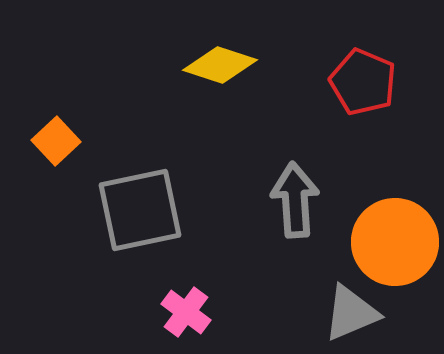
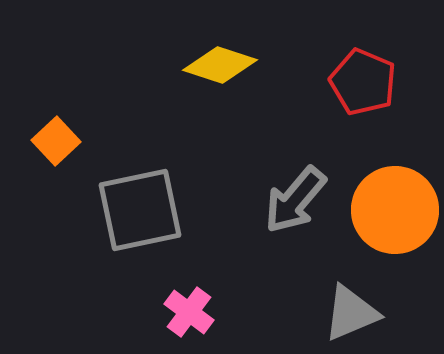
gray arrow: rotated 136 degrees counterclockwise
orange circle: moved 32 px up
pink cross: moved 3 px right
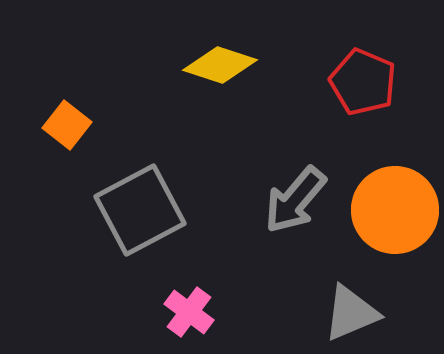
orange square: moved 11 px right, 16 px up; rotated 9 degrees counterclockwise
gray square: rotated 16 degrees counterclockwise
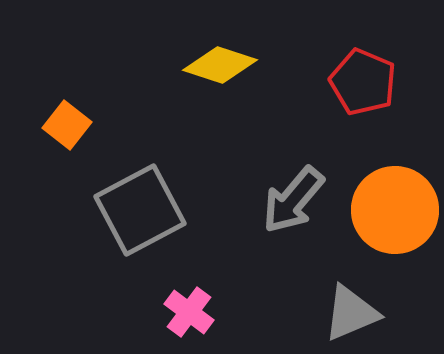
gray arrow: moved 2 px left
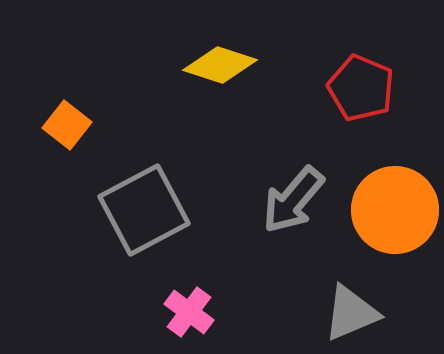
red pentagon: moved 2 px left, 6 px down
gray square: moved 4 px right
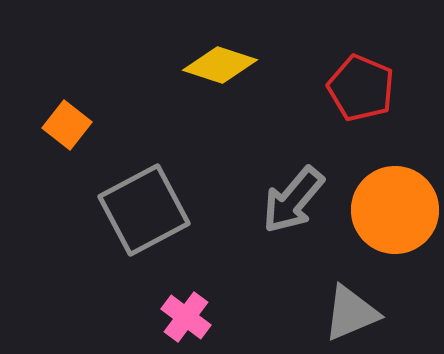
pink cross: moved 3 px left, 5 px down
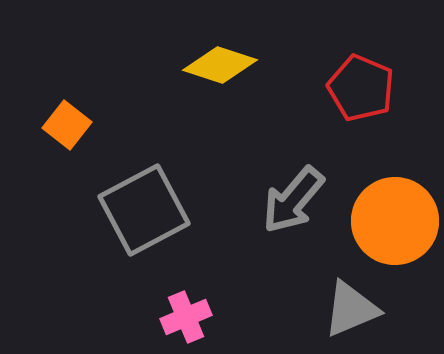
orange circle: moved 11 px down
gray triangle: moved 4 px up
pink cross: rotated 30 degrees clockwise
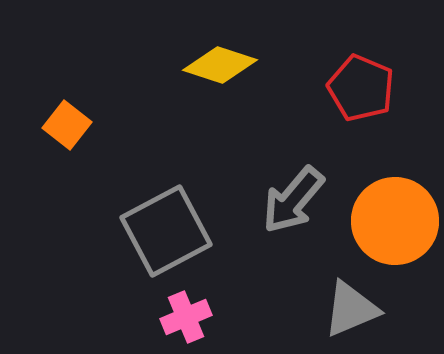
gray square: moved 22 px right, 21 px down
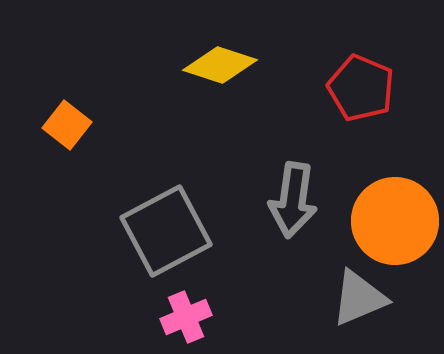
gray arrow: rotated 32 degrees counterclockwise
gray triangle: moved 8 px right, 11 px up
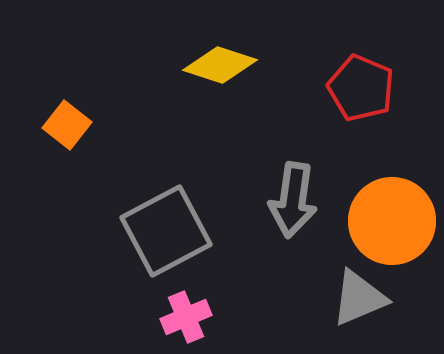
orange circle: moved 3 px left
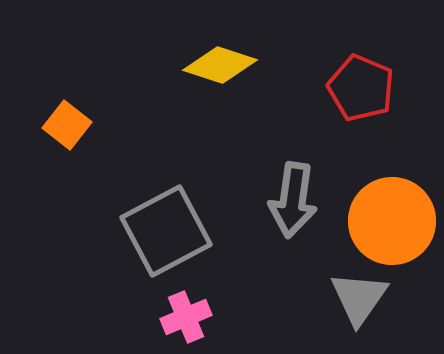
gray triangle: rotated 32 degrees counterclockwise
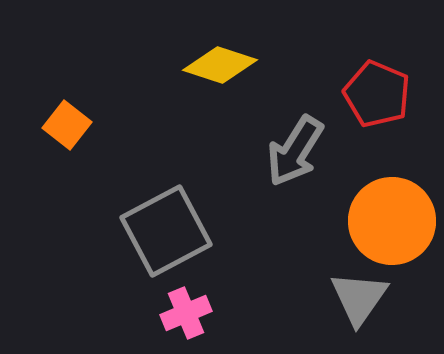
red pentagon: moved 16 px right, 6 px down
gray arrow: moved 2 px right, 49 px up; rotated 24 degrees clockwise
pink cross: moved 4 px up
